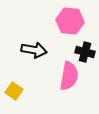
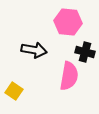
pink hexagon: moved 2 px left, 1 px down
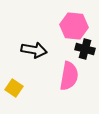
pink hexagon: moved 6 px right, 4 px down
black cross: moved 3 px up
yellow square: moved 3 px up
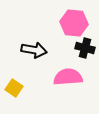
pink hexagon: moved 3 px up
black cross: moved 1 px up
pink semicircle: moved 1 px left, 1 px down; rotated 104 degrees counterclockwise
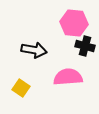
black cross: moved 2 px up
yellow square: moved 7 px right
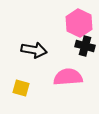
pink hexagon: moved 5 px right; rotated 20 degrees clockwise
yellow square: rotated 18 degrees counterclockwise
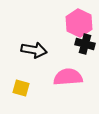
black cross: moved 2 px up
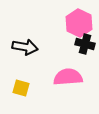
black arrow: moved 9 px left, 3 px up
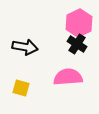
pink hexagon: rotated 8 degrees clockwise
black cross: moved 8 px left; rotated 18 degrees clockwise
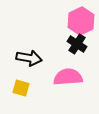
pink hexagon: moved 2 px right, 2 px up
black arrow: moved 4 px right, 11 px down
